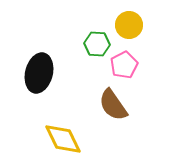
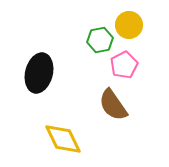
green hexagon: moved 3 px right, 4 px up; rotated 15 degrees counterclockwise
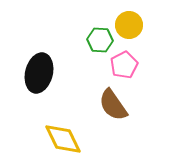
green hexagon: rotated 15 degrees clockwise
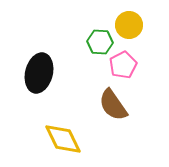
green hexagon: moved 2 px down
pink pentagon: moved 1 px left
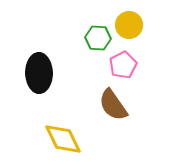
green hexagon: moved 2 px left, 4 px up
black ellipse: rotated 15 degrees counterclockwise
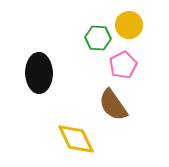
yellow diamond: moved 13 px right
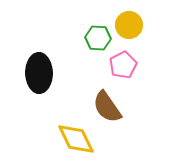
brown semicircle: moved 6 px left, 2 px down
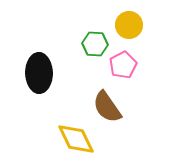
green hexagon: moved 3 px left, 6 px down
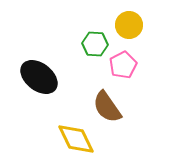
black ellipse: moved 4 px down; rotated 51 degrees counterclockwise
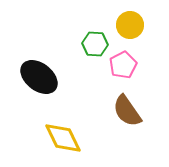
yellow circle: moved 1 px right
brown semicircle: moved 20 px right, 4 px down
yellow diamond: moved 13 px left, 1 px up
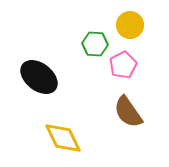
brown semicircle: moved 1 px right, 1 px down
